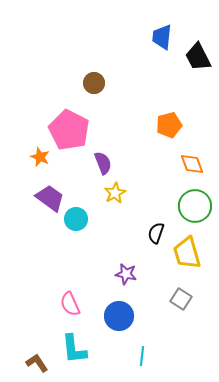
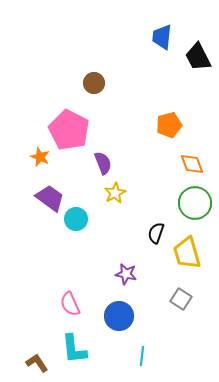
green circle: moved 3 px up
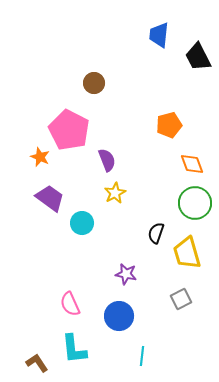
blue trapezoid: moved 3 px left, 2 px up
purple semicircle: moved 4 px right, 3 px up
cyan circle: moved 6 px right, 4 px down
gray square: rotated 30 degrees clockwise
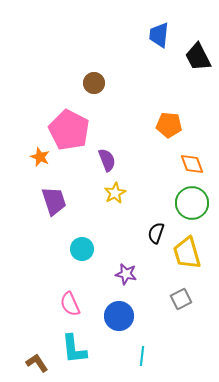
orange pentagon: rotated 20 degrees clockwise
purple trapezoid: moved 4 px right, 3 px down; rotated 36 degrees clockwise
green circle: moved 3 px left
cyan circle: moved 26 px down
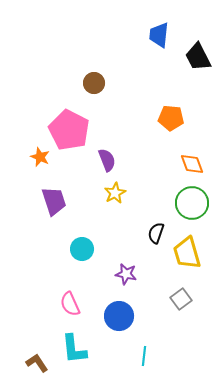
orange pentagon: moved 2 px right, 7 px up
gray square: rotated 10 degrees counterclockwise
cyan line: moved 2 px right
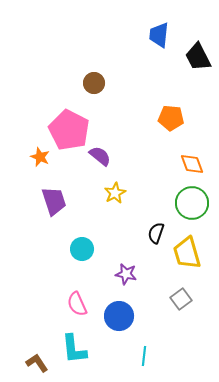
purple semicircle: moved 7 px left, 4 px up; rotated 30 degrees counterclockwise
pink semicircle: moved 7 px right
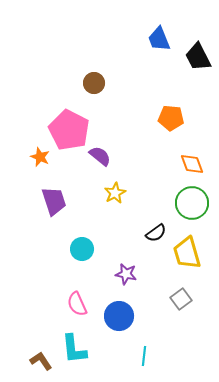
blue trapezoid: moved 4 px down; rotated 28 degrees counterclockwise
black semicircle: rotated 145 degrees counterclockwise
brown L-shape: moved 4 px right, 2 px up
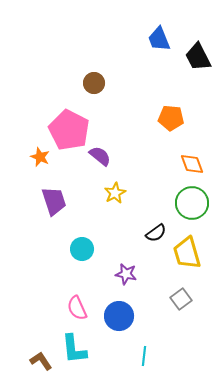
pink semicircle: moved 4 px down
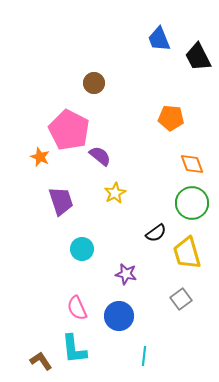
purple trapezoid: moved 7 px right
